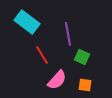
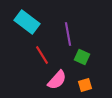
orange square: rotated 24 degrees counterclockwise
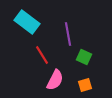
green square: moved 2 px right
pink semicircle: moved 2 px left; rotated 15 degrees counterclockwise
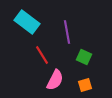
purple line: moved 1 px left, 2 px up
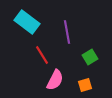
green square: moved 6 px right; rotated 35 degrees clockwise
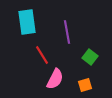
cyan rectangle: rotated 45 degrees clockwise
green square: rotated 21 degrees counterclockwise
pink semicircle: moved 1 px up
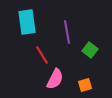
green square: moved 7 px up
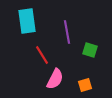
cyan rectangle: moved 1 px up
green square: rotated 21 degrees counterclockwise
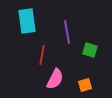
red line: rotated 42 degrees clockwise
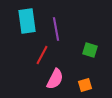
purple line: moved 11 px left, 3 px up
red line: rotated 18 degrees clockwise
